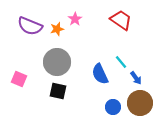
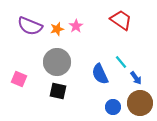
pink star: moved 1 px right, 7 px down
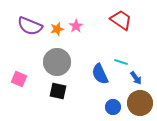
cyan line: rotated 32 degrees counterclockwise
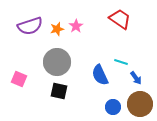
red trapezoid: moved 1 px left, 1 px up
purple semicircle: rotated 40 degrees counterclockwise
blue semicircle: moved 1 px down
black square: moved 1 px right
brown circle: moved 1 px down
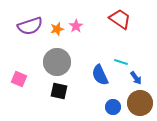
brown circle: moved 1 px up
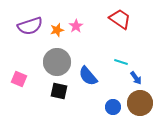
orange star: moved 1 px down
blue semicircle: moved 12 px left, 1 px down; rotated 15 degrees counterclockwise
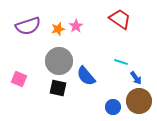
purple semicircle: moved 2 px left
orange star: moved 1 px right, 1 px up
gray circle: moved 2 px right, 1 px up
blue semicircle: moved 2 px left
black square: moved 1 px left, 3 px up
brown circle: moved 1 px left, 2 px up
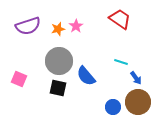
brown circle: moved 1 px left, 1 px down
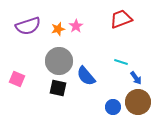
red trapezoid: moved 1 px right; rotated 55 degrees counterclockwise
pink square: moved 2 px left
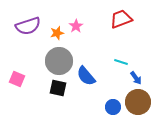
orange star: moved 1 px left, 4 px down
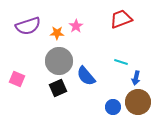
orange star: rotated 16 degrees clockwise
blue arrow: rotated 48 degrees clockwise
black square: rotated 36 degrees counterclockwise
